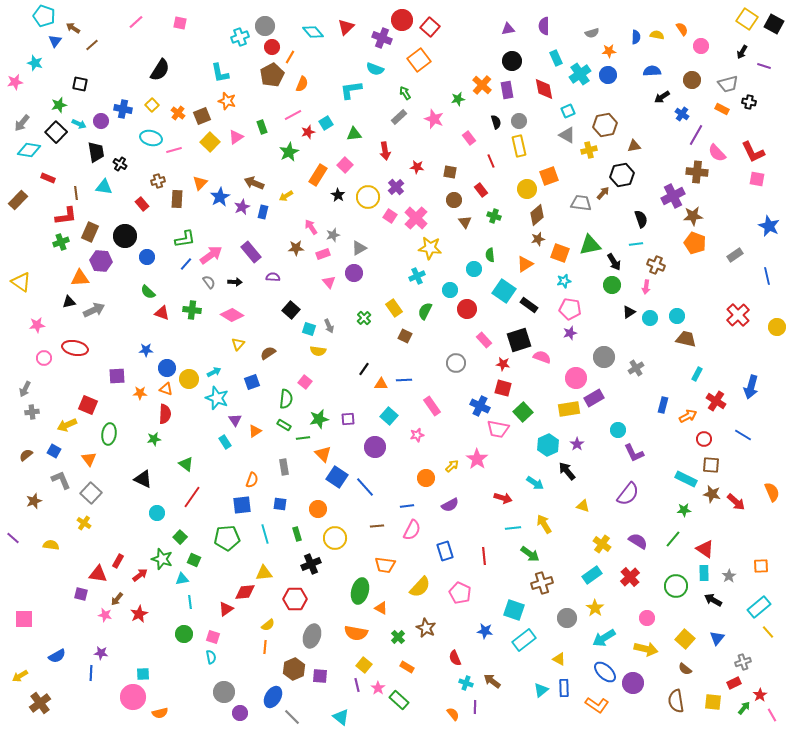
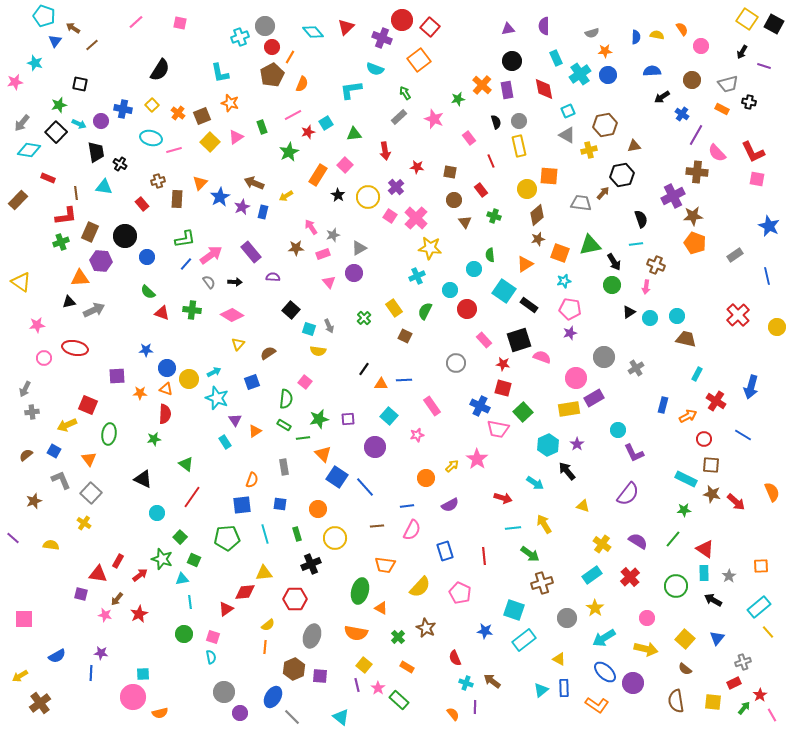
orange star at (609, 51): moved 4 px left
orange star at (227, 101): moved 3 px right, 2 px down
orange square at (549, 176): rotated 24 degrees clockwise
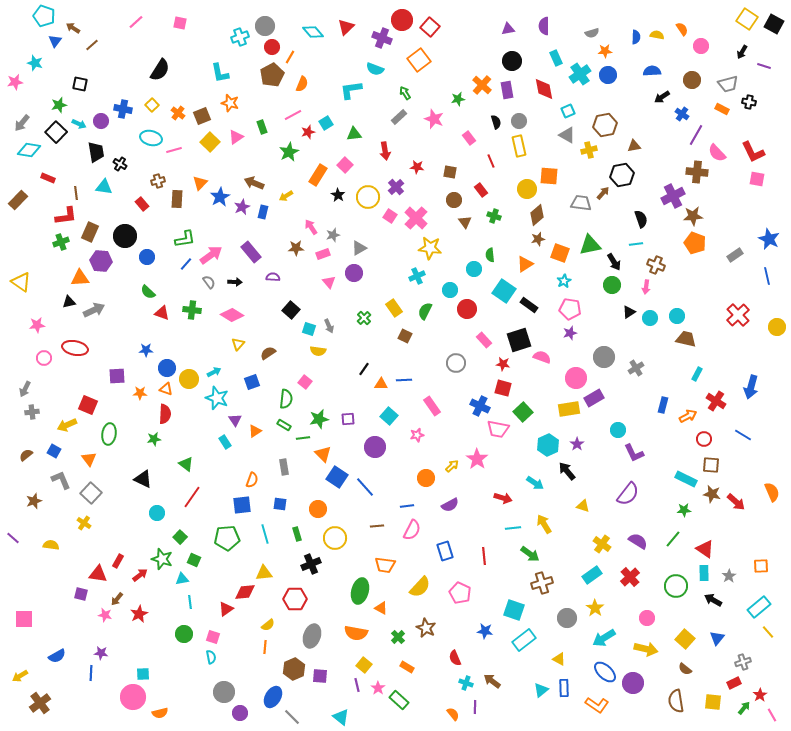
blue star at (769, 226): moved 13 px down
cyan star at (564, 281): rotated 16 degrees counterclockwise
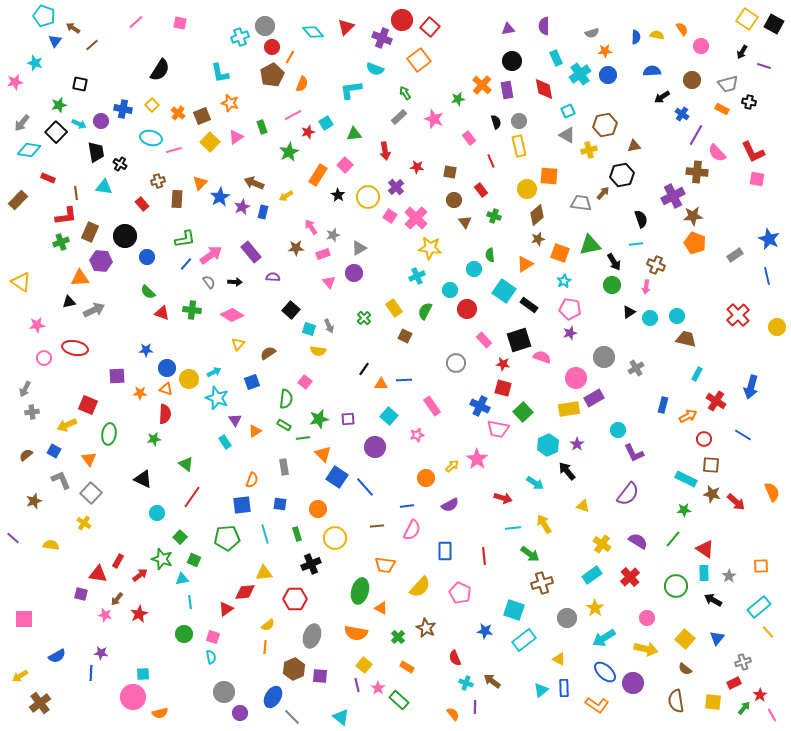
blue rectangle at (445, 551): rotated 18 degrees clockwise
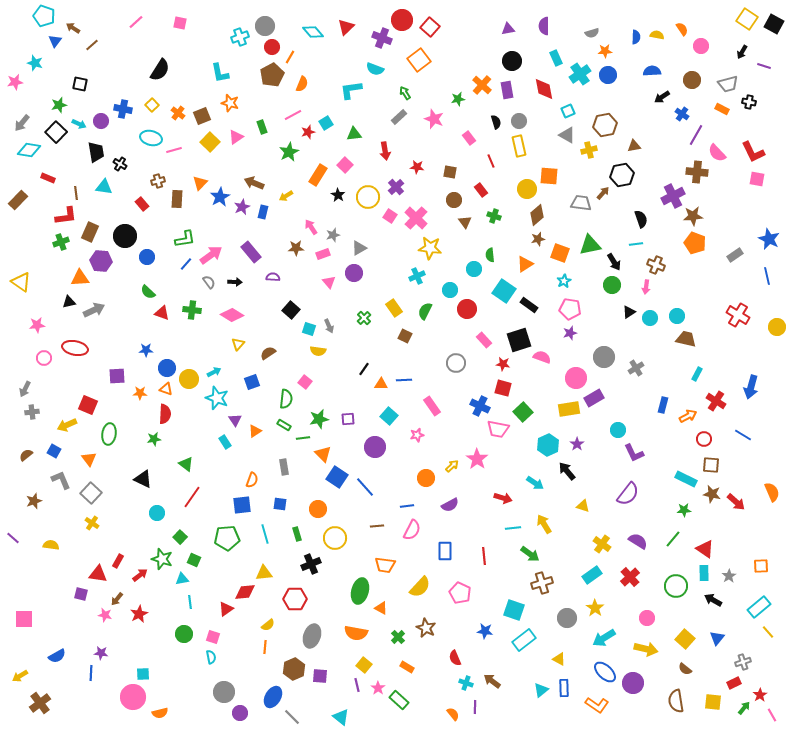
red cross at (738, 315): rotated 15 degrees counterclockwise
yellow cross at (84, 523): moved 8 px right
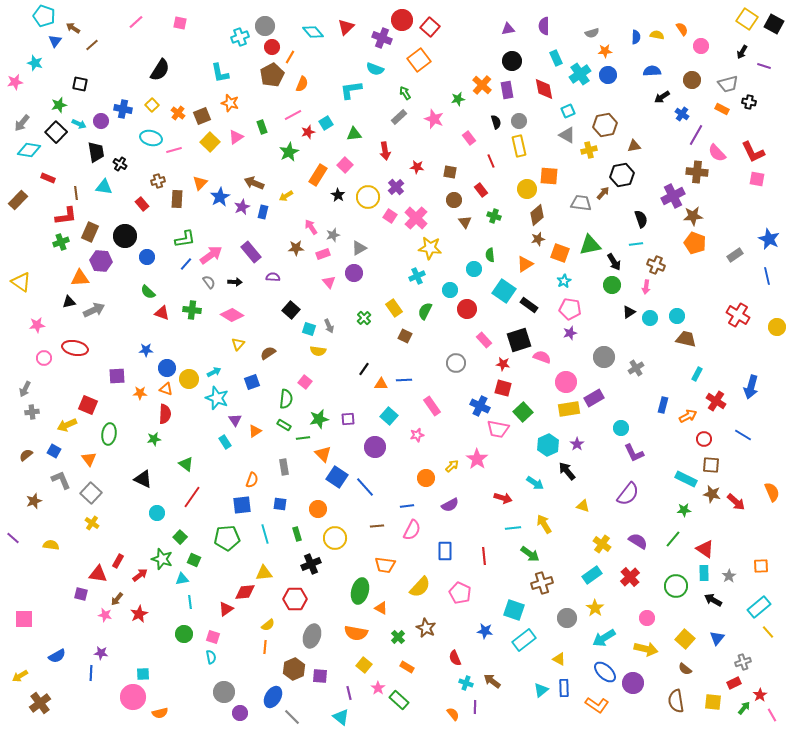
pink circle at (576, 378): moved 10 px left, 4 px down
cyan circle at (618, 430): moved 3 px right, 2 px up
purple line at (357, 685): moved 8 px left, 8 px down
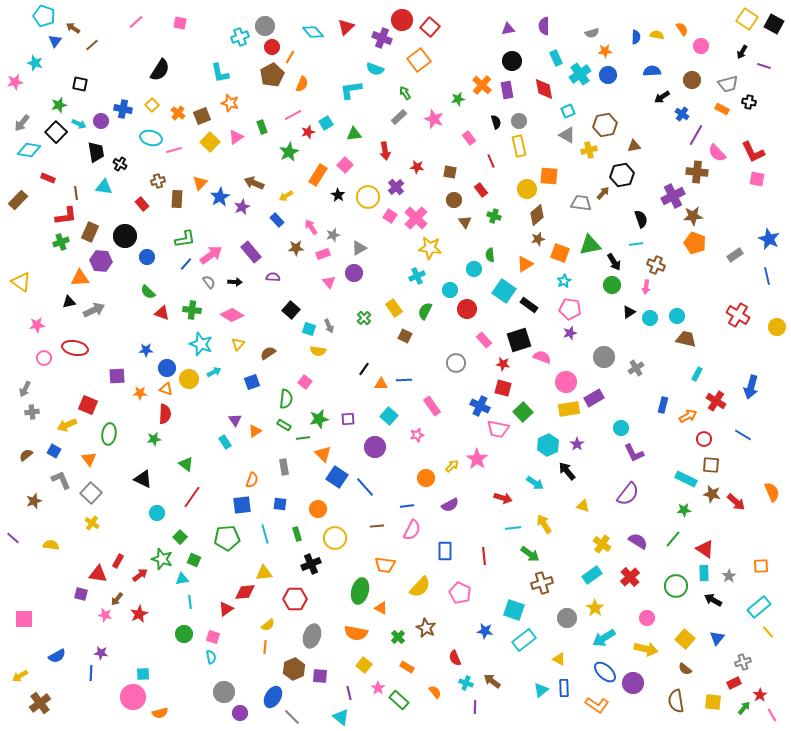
blue rectangle at (263, 212): moved 14 px right, 8 px down; rotated 56 degrees counterclockwise
cyan star at (217, 398): moved 16 px left, 54 px up
orange semicircle at (453, 714): moved 18 px left, 22 px up
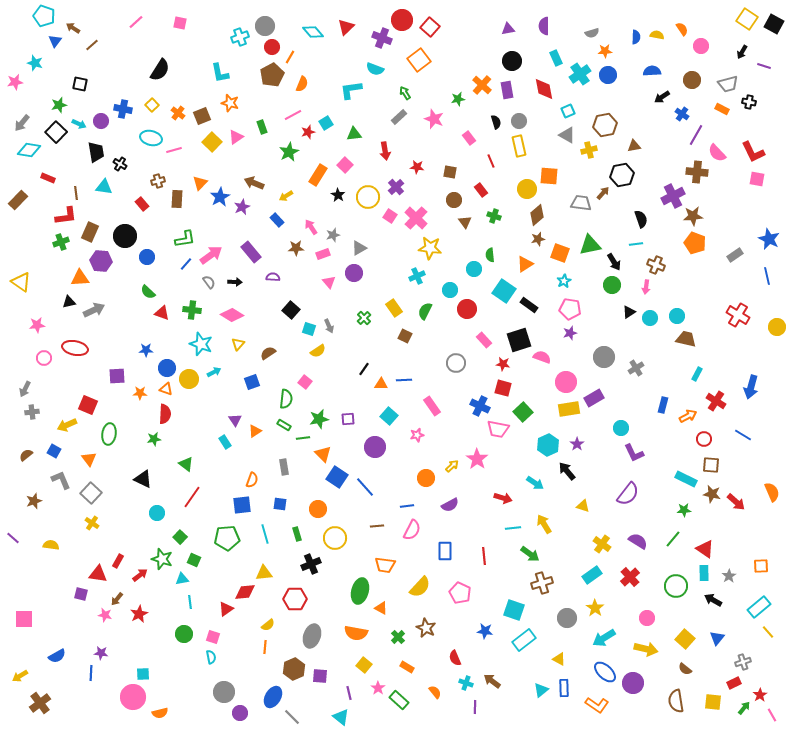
yellow square at (210, 142): moved 2 px right
yellow semicircle at (318, 351): rotated 42 degrees counterclockwise
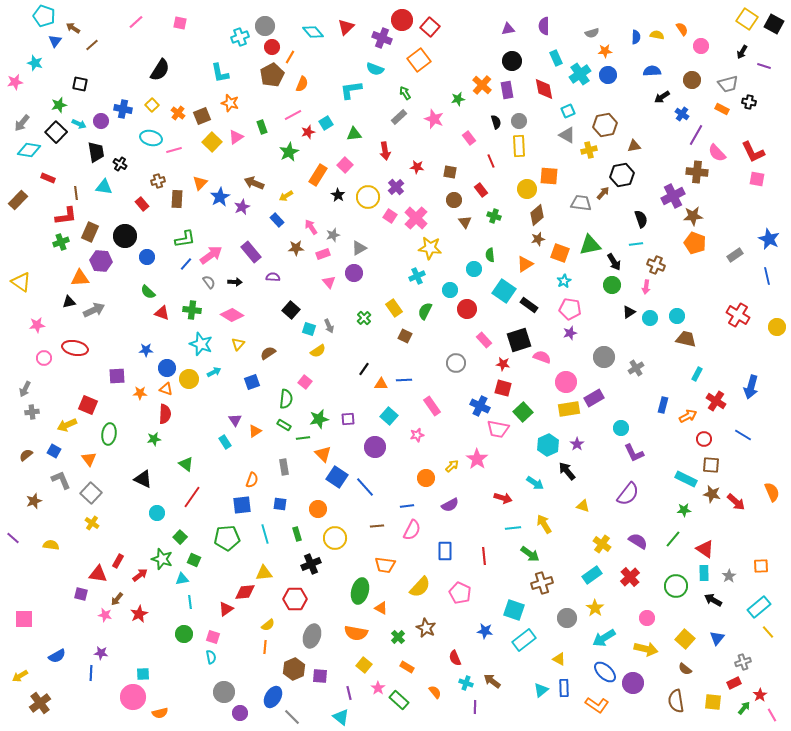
yellow rectangle at (519, 146): rotated 10 degrees clockwise
